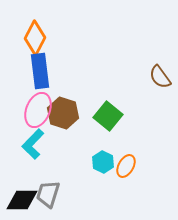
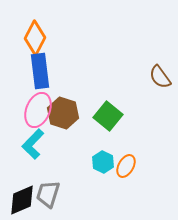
black diamond: rotated 24 degrees counterclockwise
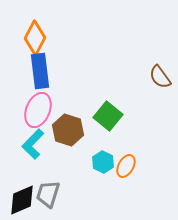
brown hexagon: moved 5 px right, 17 px down
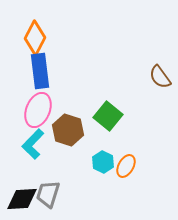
black diamond: moved 1 px up; rotated 20 degrees clockwise
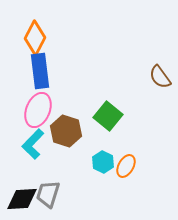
brown hexagon: moved 2 px left, 1 px down
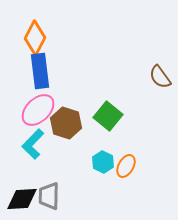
pink ellipse: rotated 24 degrees clockwise
brown hexagon: moved 8 px up
gray trapezoid: moved 1 px right, 2 px down; rotated 16 degrees counterclockwise
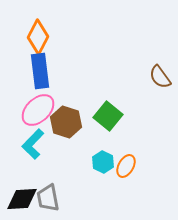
orange diamond: moved 3 px right, 1 px up
brown hexagon: moved 1 px up
gray trapezoid: moved 1 px left, 2 px down; rotated 12 degrees counterclockwise
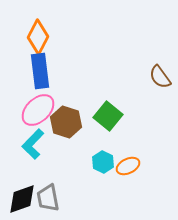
orange ellipse: moved 2 px right; rotated 35 degrees clockwise
black diamond: rotated 16 degrees counterclockwise
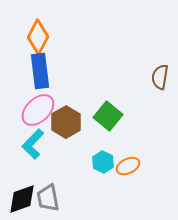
brown semicircle: rotated 45 degrees clockwise
brown hexagon: rotated 12 degrees clockwise
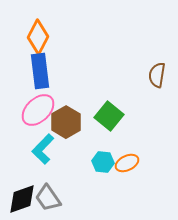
brown semicircle: moved 3 px left, 2 px up
green square: moved 1 px right
cyan L-shape: moved 10 px right, 5 px down
cyan hexagon: rotated 20 degrees counterclockwise
orange ellipse: moved 1 px left, 3 px up
gray trapezoid: rotated 24 degrees counterclockwise
